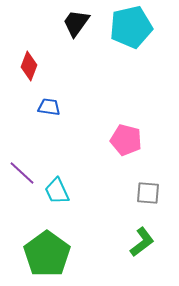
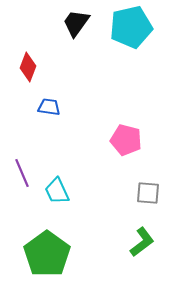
red diamond: moved 1 px left, 1 px down
purple line: rotated 24 degrees clockwise
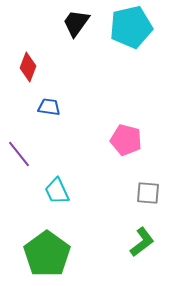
purple line: moved 3 px left, 19 px up; rotated 16 degrees counterclockwise
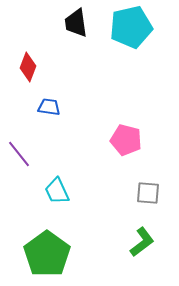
black trapezoid: rotated 44 degrees counterclockwise
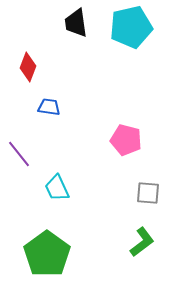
cyan trapezoid: moved 3 px up
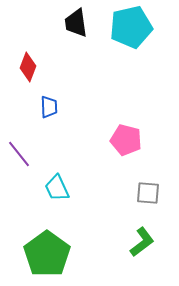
blue trapezoid: rotated 80 degrees clockwise
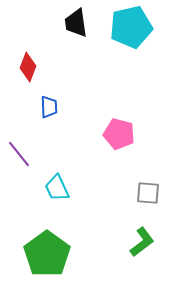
pink pentagon: moved 7 px left, 6 px up
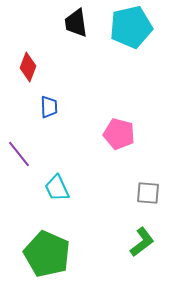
green pentagon: rotated 12 degrees counterclockwise
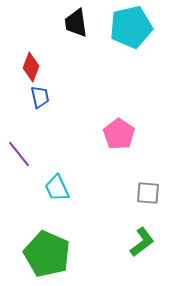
red diamond: moved 3 px right
blue trapezoid: moved 9 px left, 10 px up; rotated 10 degrees counterclockwise
pink pentagon: rotated 20 degrees clockwise
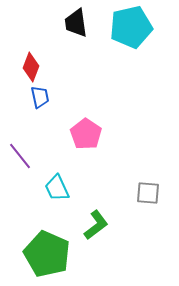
pink pentagon: moved 33 px left
purple line: moved 1 px right, 2 px down
green L-shape: moved 46 px left, 17 px up
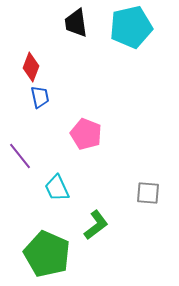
pink pentagon: rotated 12 degrees counterclockwise
